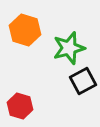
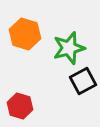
orange hexagon: moved 4 px down
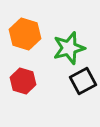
red hexagon: moved 3 px right, 25 px up
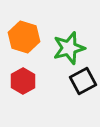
orange hexagon: moved 1 px left, 3 px down
red hexagon: rotated 15 degrees clockwise
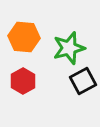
orange hexagon: rotated 12 degrees counterclockwise
